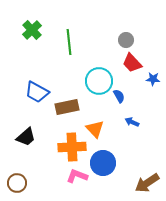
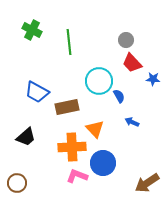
green cross: rotated 18 degrees counterclockwise
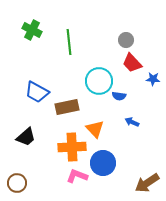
blue semicircle: rotated 128 degrees clockwise
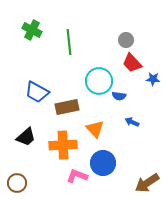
orange cross: moved 9 px left, 2 px up
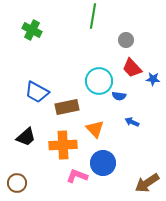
green line: moved 24 px right, 26 px up; rotated 15 degrees clockwise
red trapezoid: moved 5 px down
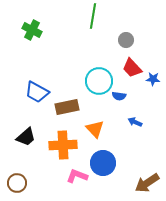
blue arrow: moved 3 px right
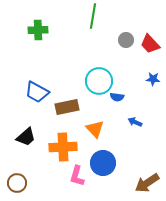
green cross: moved 6 px right; rotated 30 degrees counterclockwise
red trapezoid: moved 18 px right, 24 px up
blue semicircle: moved 2 px left, 1 px down
orange cross: moved 2 px down
pink L-shape: rotated 95 degrees counterclockwise
